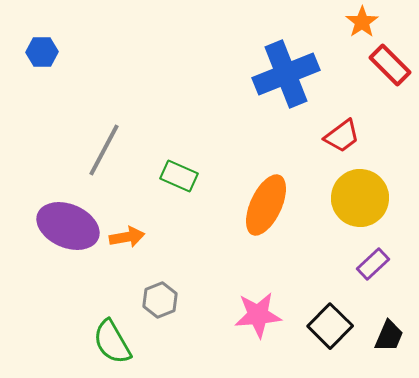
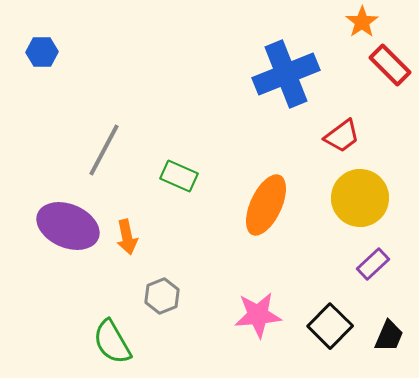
orange arrow: rotated 88 degrees clockwise
gray hexagon: moved 2 px right, 4 px up
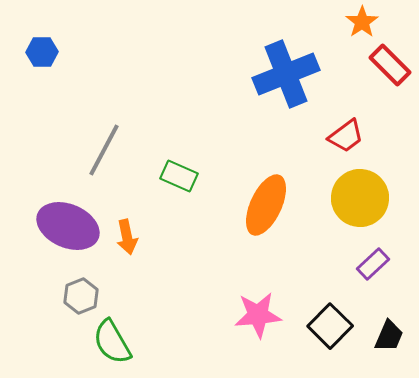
red trapezoid: moved 4 px right
gray hexagon: moved 81 px left
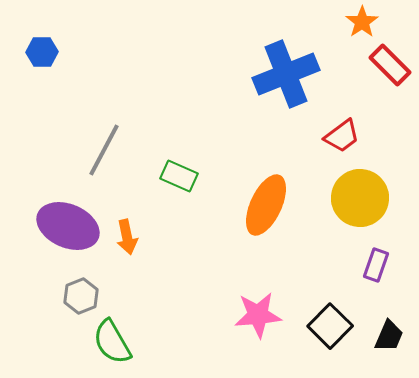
red trapezoid: moved 4 px left
purple rectangle: moved 3 px right, 1 px down; rotated 28 degrees counterclockwise
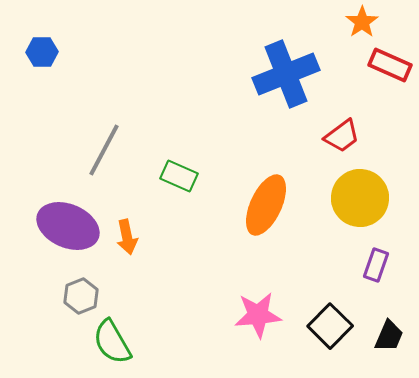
red rectangle: rotated 21 degrees counterclockwise
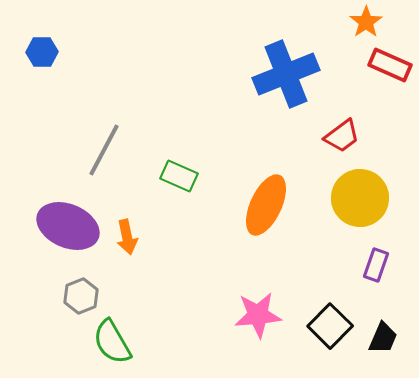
orange star: moved 4 px right
black trapezoid: moved 6 px left, 2 px down
